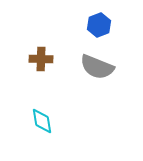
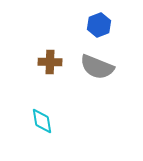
brown cross: moved 9 px right, 3 px down
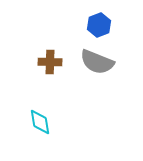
gray semicircle: moved 5 px up
cyan diamond: moved 2 px left, 1 px down
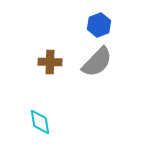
gray semicircle: rotated 68 degrees counterclockwise
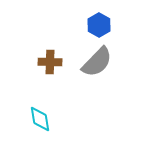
blue hexagon: rotated 10 degrees counterclockwise
cyan diamond: moved 3 px up
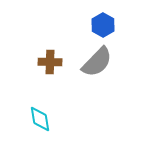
blue hexagon: moved 4 px right
